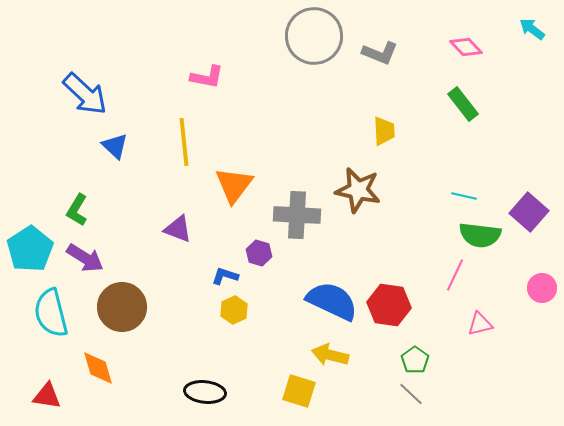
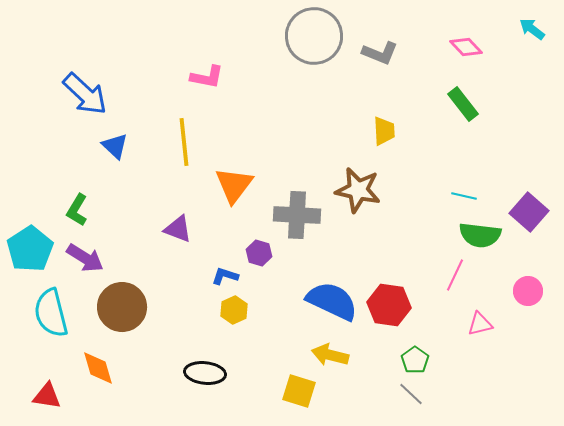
pink circle: moved 14 px left, 3 px down
black ellipse: moved 19 px up
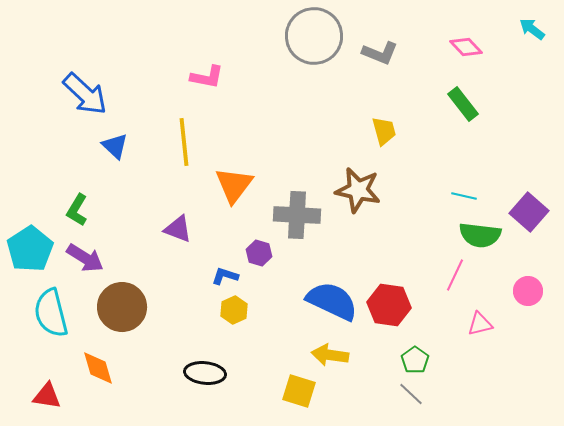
yellow trapezoid: rotated 12 degrees counterclockwise
yellow arrow: rotated 6 degrees counterclockwise
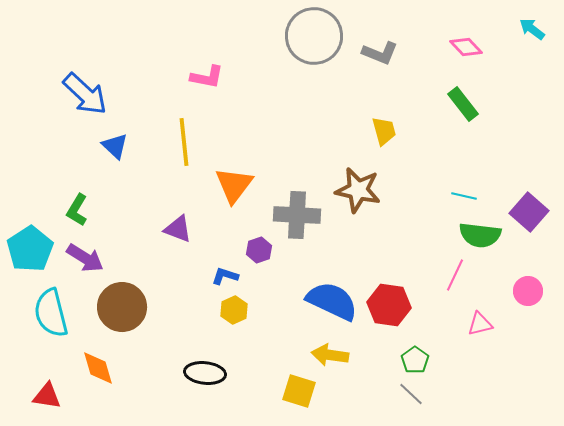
purple hexagon: moved 3 px up; rotated 25 degrees clockwise
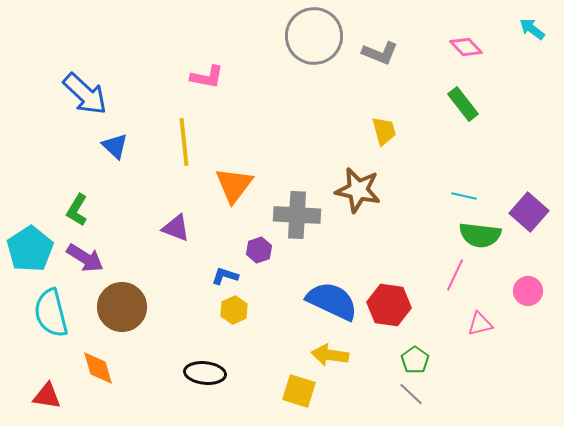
purple triangle: moved 2 px left, 1 px up
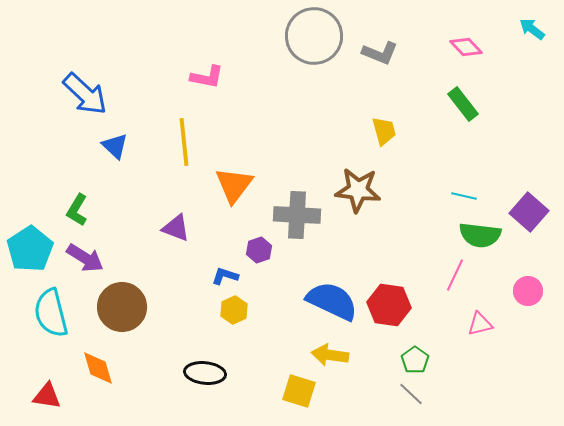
brown star: rotated 6 degrees counterclockwise
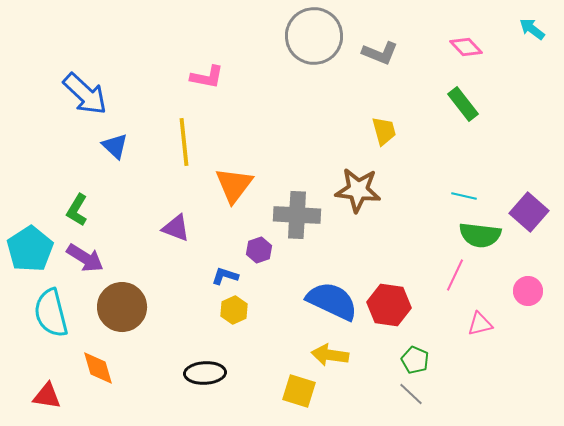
green pentagon: rotated 12 degrees counterclockwise
black ellipse: rotated 9 degrees counterclockwise
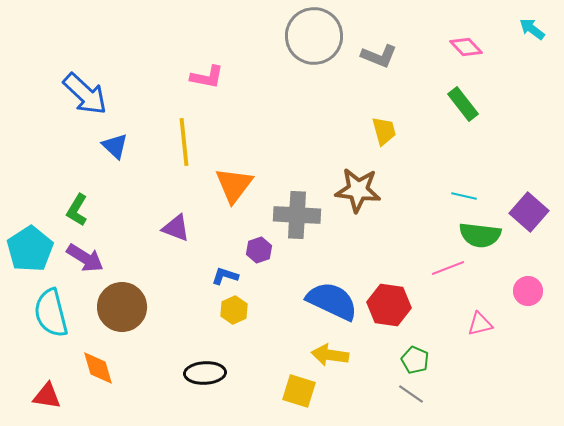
gray L-shape: moved 1 px left, 3 px down
pink line: moved 7 px left, 7 px up; rotated 44 degrees clockwise
gray line: rotated 8 degrees counterclockwise
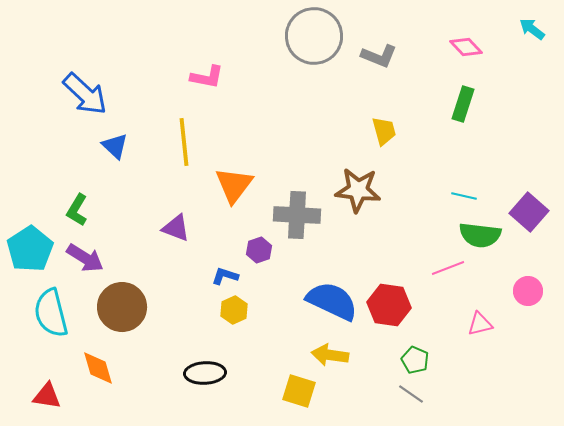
green rectangle: rotated 56 degrees clockwise
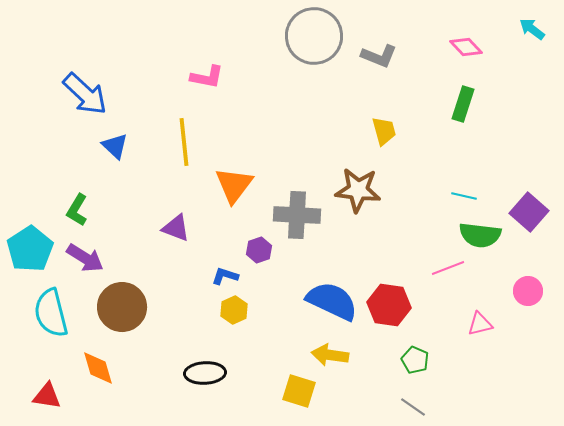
gray line: moved 2 px right, 13 px down
